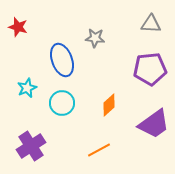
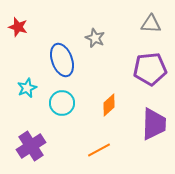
gray star: rotated 18 degrees clockwise
purple trapezoid: rotated 52 degrees counterclockwise
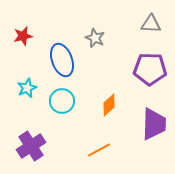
red star: moved 5 px right, 9 px down; rotated 30 degrees counterclockwise
purple pentagon: rotated 8 degrees clockwise
cyan circle: moved 2 px up
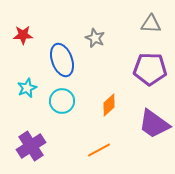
red star: moved 1 px up; rotated 12 degrees clockwise
purple trapezoid: rotated 124 degrees clockwise
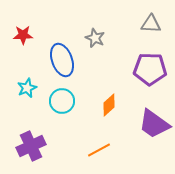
purple cross: rotated 8 degrees clockwise
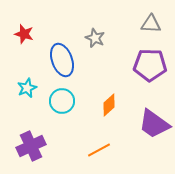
red star: moved 1 px right, 1 px up; rotated 18 degrees clockwise
purple pentagon: moved 4 px up
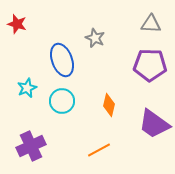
red star: moved 7 px left, 10 px up
orange diamond: rotated 35 degrees counterclockwise
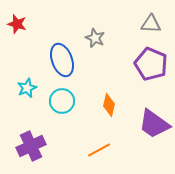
purple pentagon: moved 1 px right, 1 px up; rotated 20 degrees clockwise
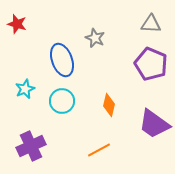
cyan star: moved 2 px left, 1 px down
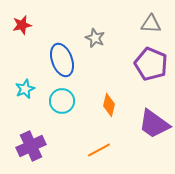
red star: moved 5 px right, 1 px down; rotated 30 degrees counterclockwise
